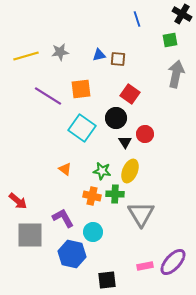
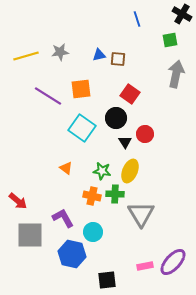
orange triangle: moved 1 px right, 1 px up
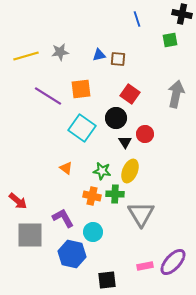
black cross: rotated 18 degrees counterclockwise
gray arrow: moved 20 px down
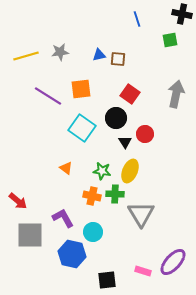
pink rectangle: moved 2 px left, 5 px down; rotated 28 degrees clockwise
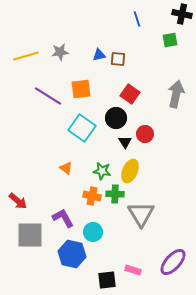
pink rectangle: moved 10 px left, 1 px up
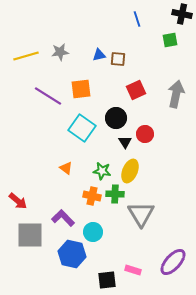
red square: moved 6 px right, 4 px up; rotated 30 degrees clockwise
purple L-shape: rotated 15 degrees counterclockwise
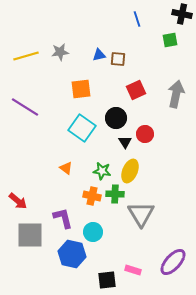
purple line: moved 23 px left, 11 px down
purple L-shape: rotated 30 degrees clockwise
